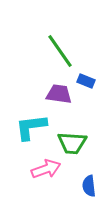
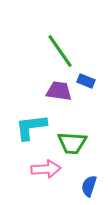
purple trapezoid: moved 3 px up
pink arrow: rotated 16 degrees clockwise
blue semicircle: rotated 25 degrees clockwise
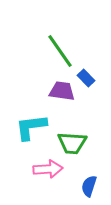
blue rectangle: moved 3 px up; rotated 24 degrees clockwise
purple trapezoid: moved 3 px right
pink arrow: moved 2 px right
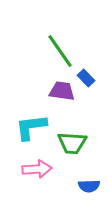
pink arrow: moved 11 px left
blue semicircle: rotated 110 degrees counterclockwise
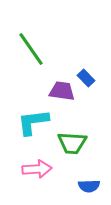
green line: moved 29 px left, 2 px up
cyan L-shape: moved 2 px right, 5 px up
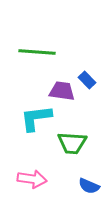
green line: moved 6 px right, 3 px down; rotated 51 degrees counterclockwise
blue rectangle: moved 1 px right, 2 px down
cyan L-shape: moved 3 px right, 4 px up
pink arrow: moved 5 px left, 10 px down; rotated 12 degrees clockwise
blue semicircle: rotated 25 degrees clockwise
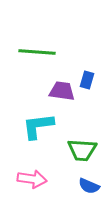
blue rectangle: rotated 60 degrees clockwise
cyan L-shape: moved 2 px right, 8 px down
green trapezoid: moved 10 px right, 7 px down
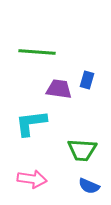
purple trapezoid: moved 3 px left, 2 px up
cyan L-shape: moved 7 px left, 3 px up
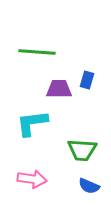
purple trapezoid: rotated 8 degrees counterclockwise
cyan L-shape: moved 1 px right
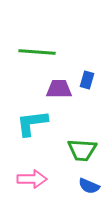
pink arrow: rotated 8 degrees counterclockwise
